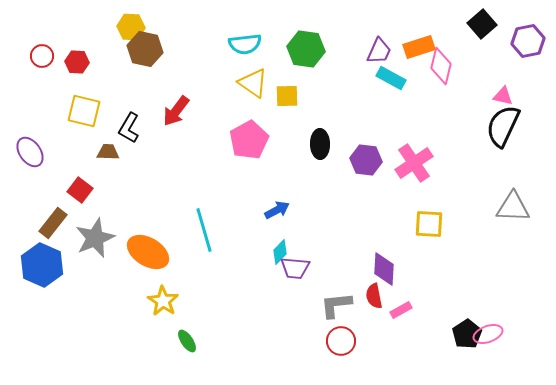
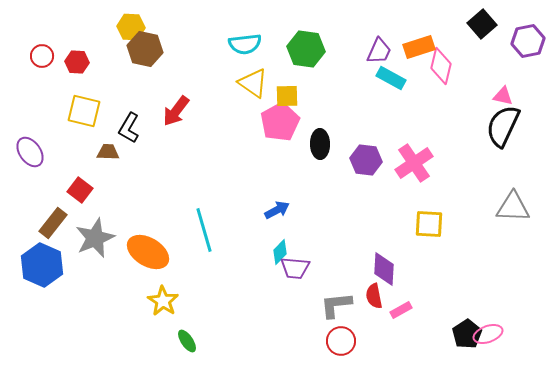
pink pentagon at (249, 140): moved 31 px right, 18 px up
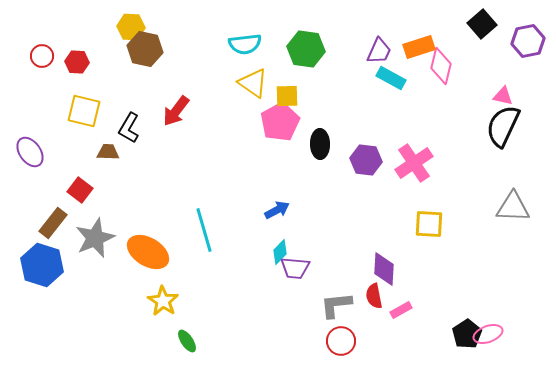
blue hexagon at (42, 265): rotated 6 degrees counterclockwise
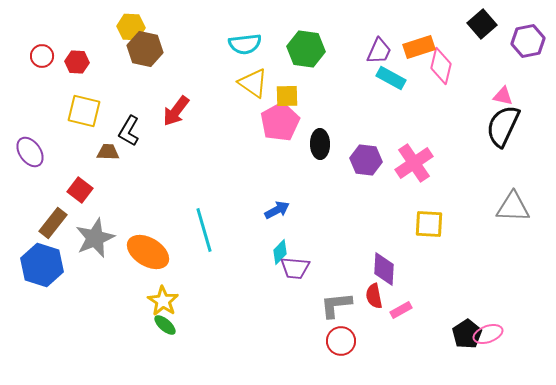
black L-shape at (129, 128): moved 3 px down
green ellipse at (187, 341): moved 22 px left, 16 px up; rotated 15 degrees counterclockwise
